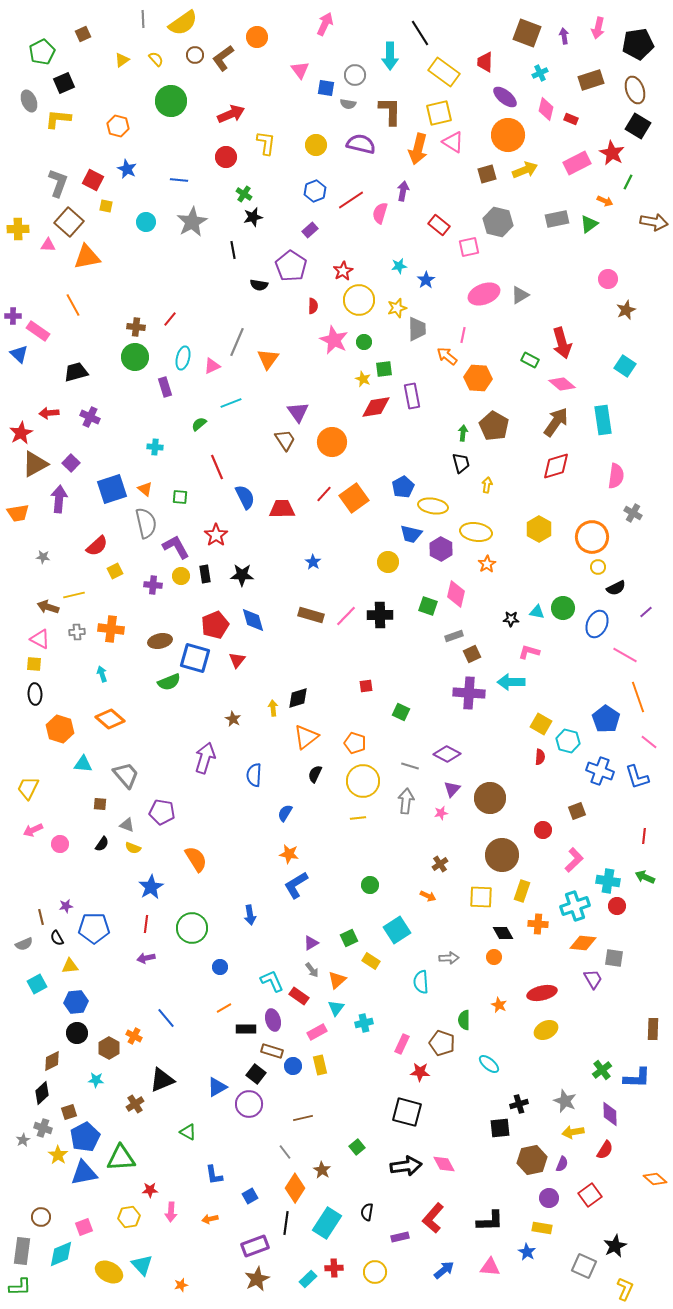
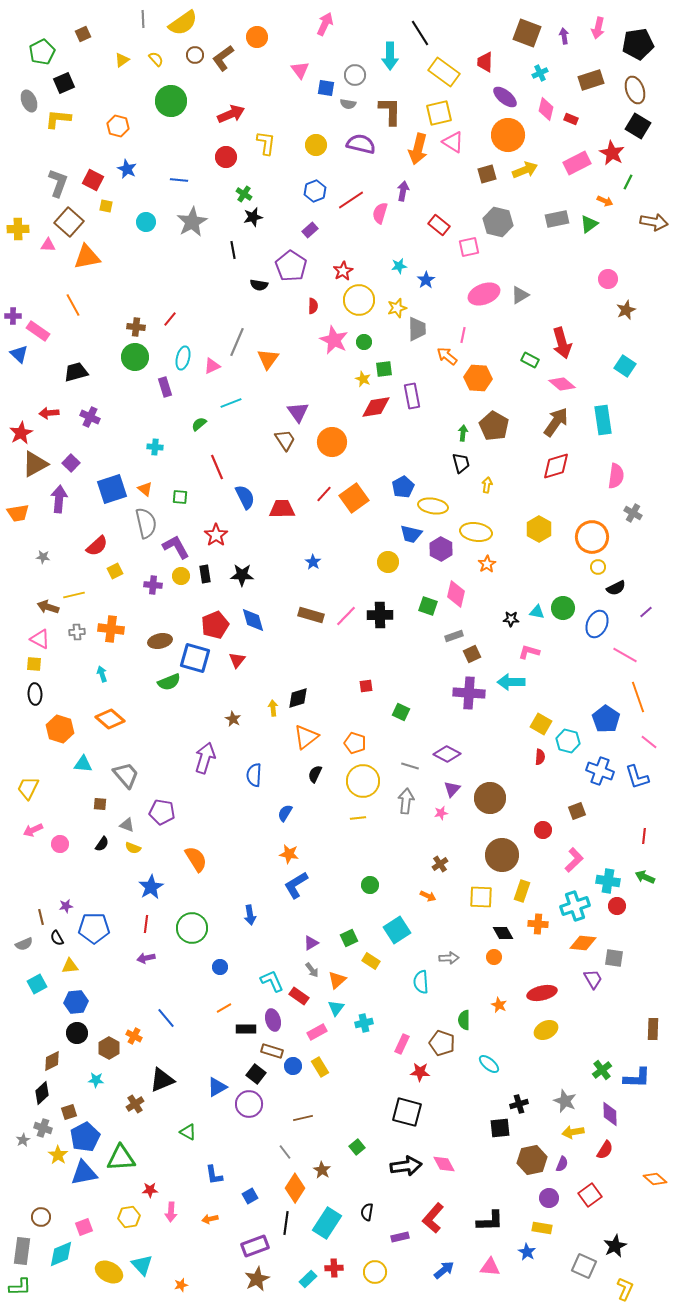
yellow rectangle at (320, 1065): moved 2 px down; rotated 18 degrees counterclockwise
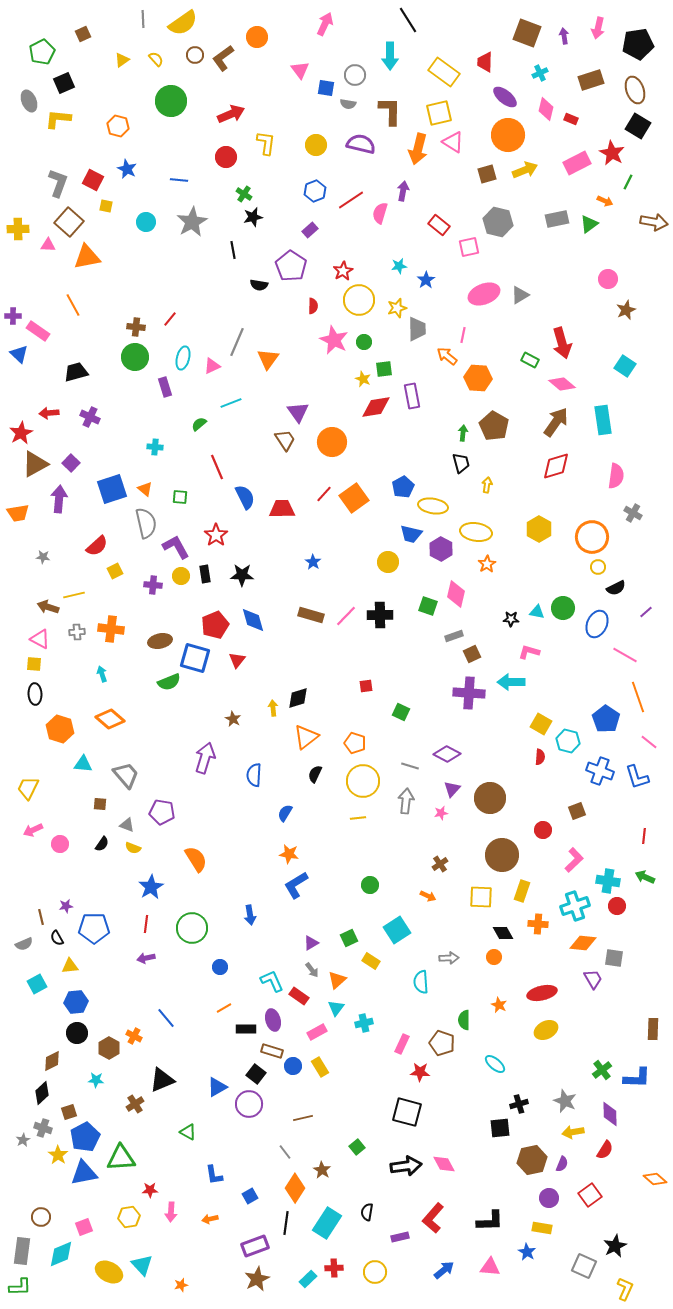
black line at (420, 33): moved 12 px left, 13 px up
cyan ellipse at (489, 1064): moved 6 px right
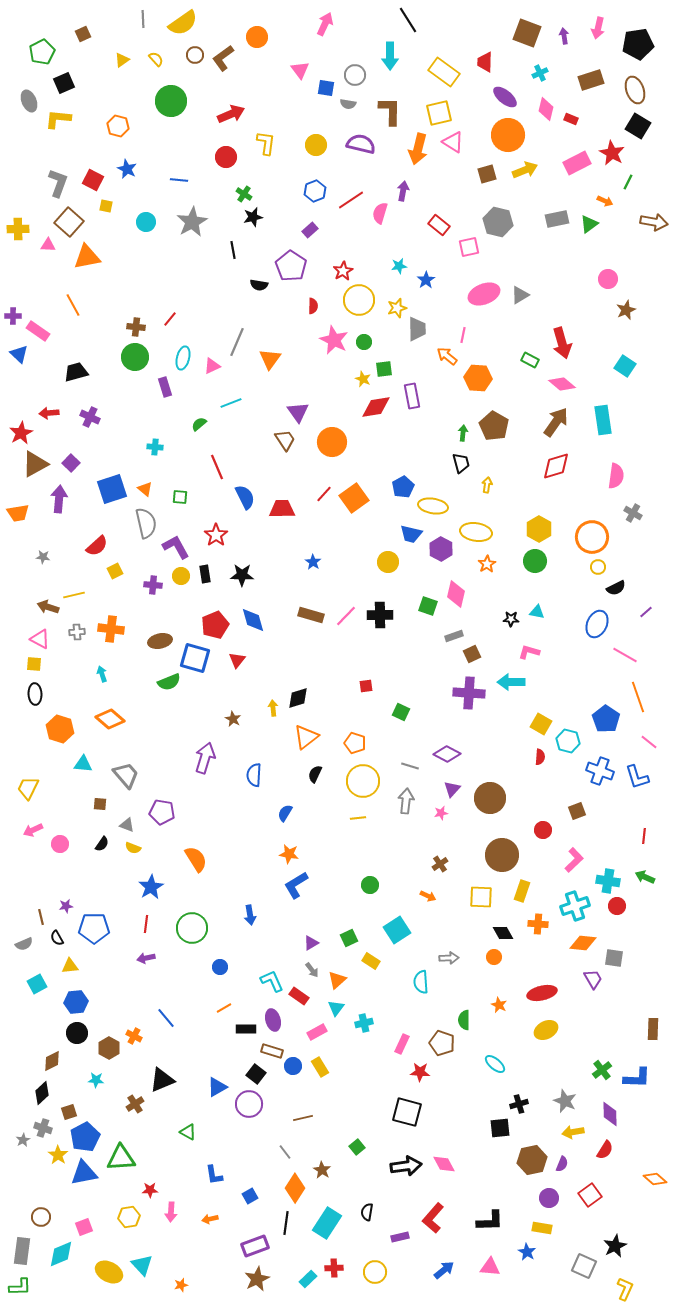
orange triangle at (268, 359): moved 2 px right
green circle at (563, 608): moved 28 px left, 47 px up
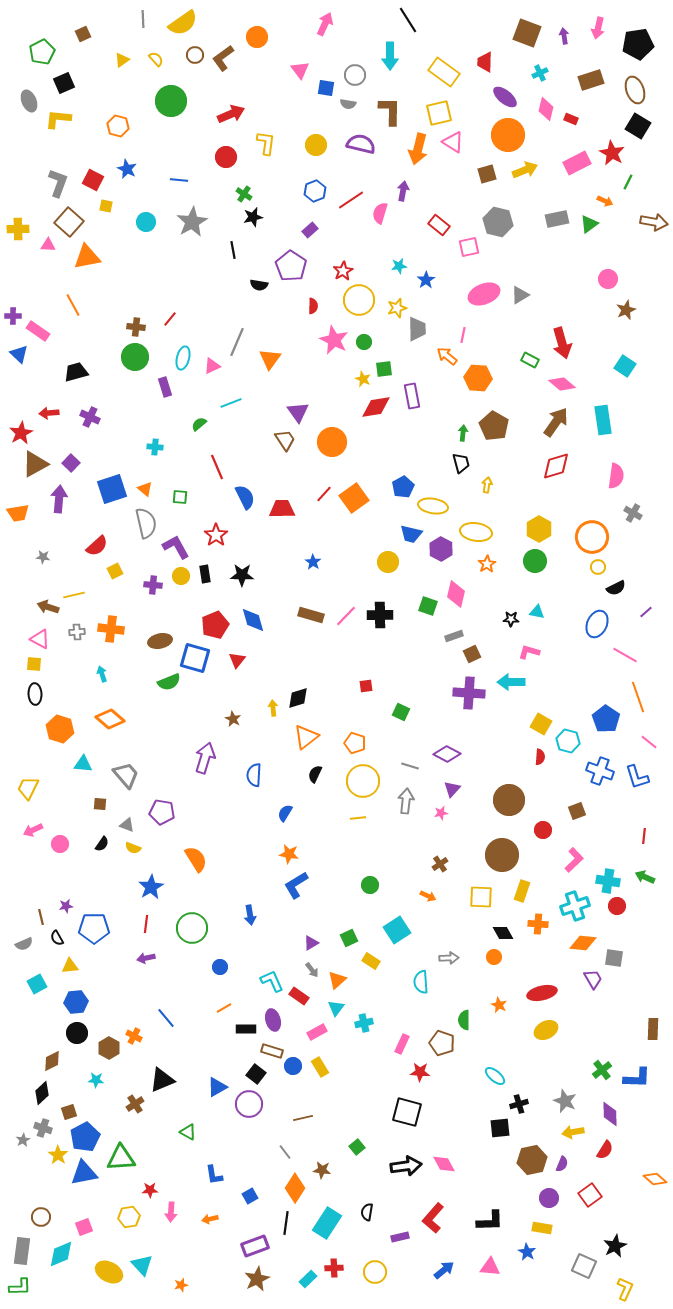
brown circle at (490, 798): moved 19 px right, 2 px down
cyan ellipse at (495, 1064): moved 12 px down
brown star at (322, 1170): rotated 24 degrees counterclockwise
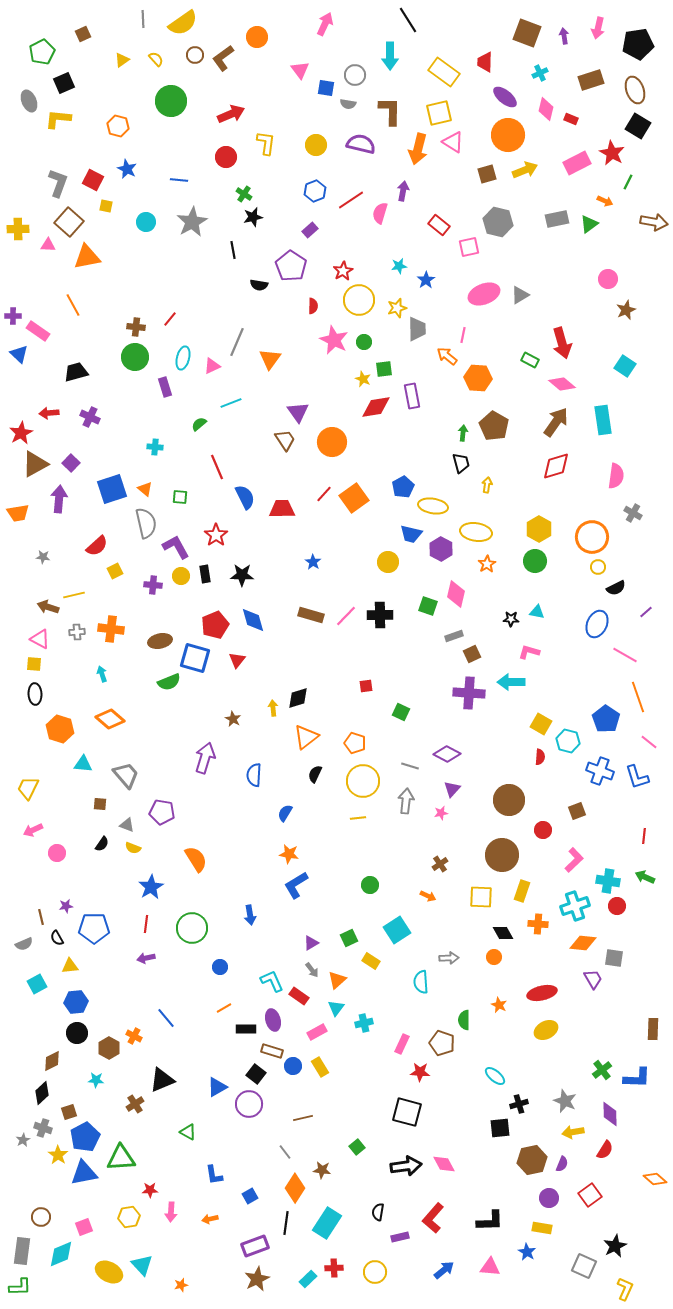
pink circle at (60, 844): moved 3 px left, 9 px down
black semicircle at (367, 1212): moved 11 px right
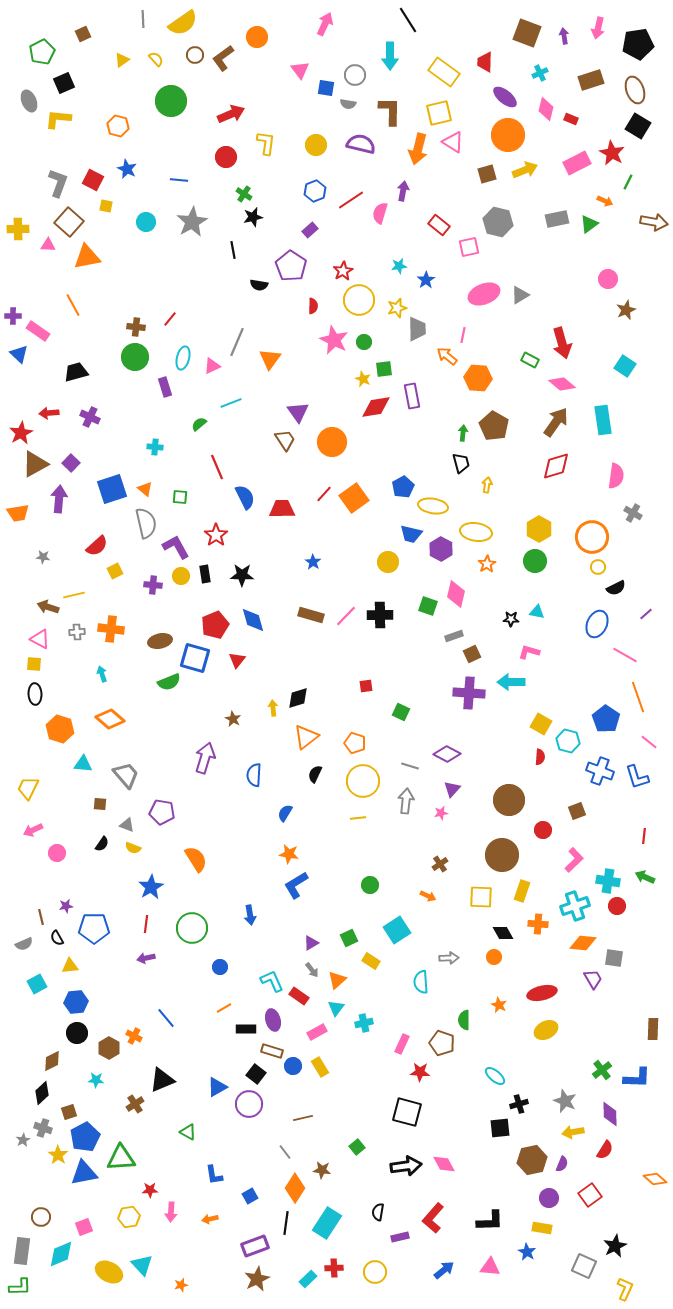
purple line at (646, 612): moved 2 px down
